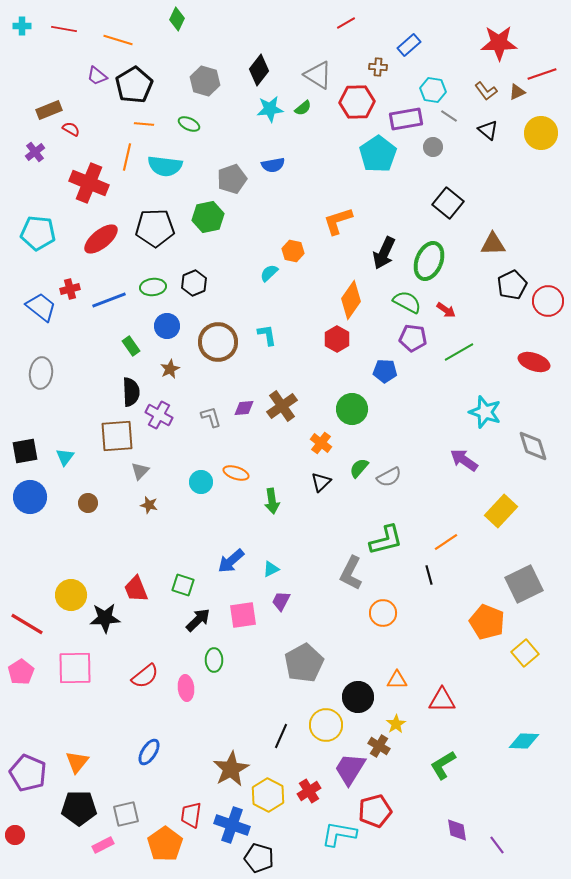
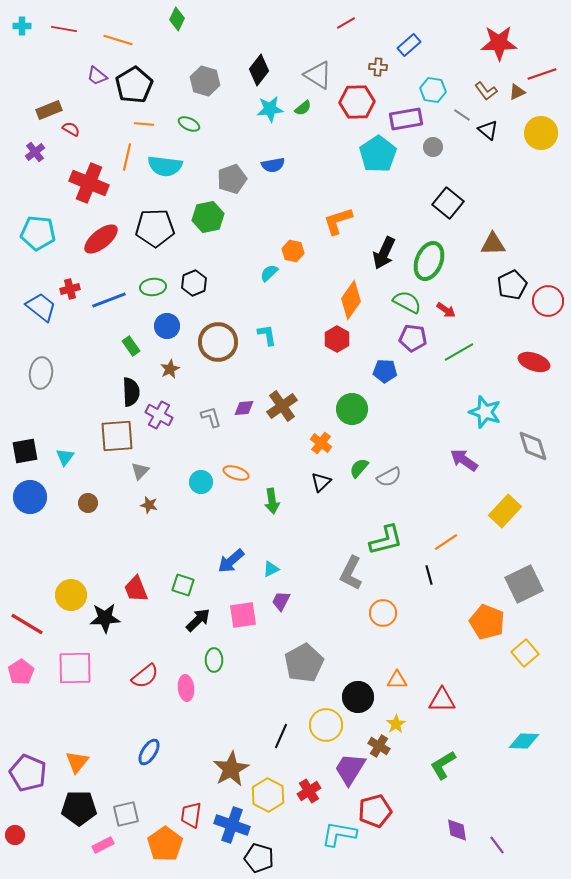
gray line at (449, 116): moved 13 px right, 1 px up
yellow rectangle at (501, 511): moved 4 px right
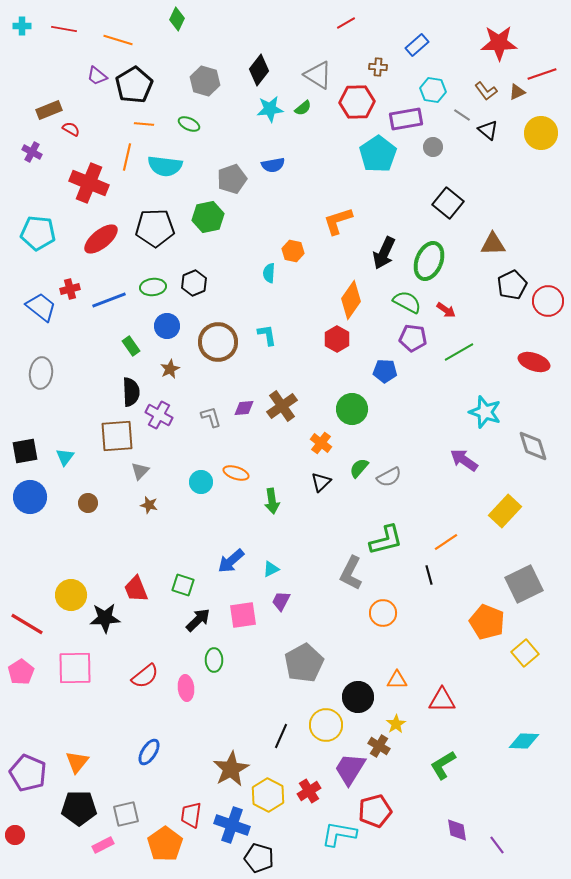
blue rectangle at (409, 45): moved 8 px right
purple cross at (35, 152): moved 3 px left; rotated 24 degrees counterclockwise
cyan semicircle at (269, 273): rotated 42 degrees counterclockwise
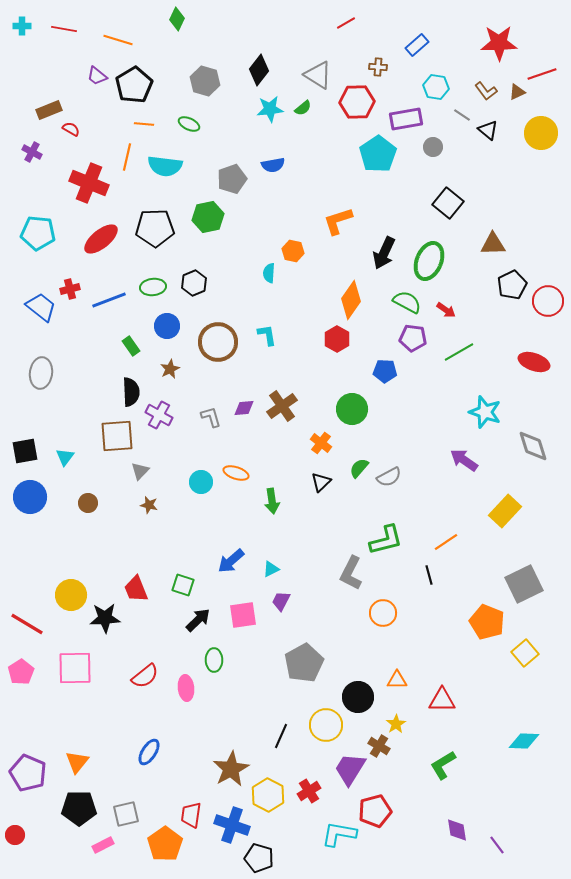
cyan hexagon at (433, 90): moved 3 px right, 3 px up
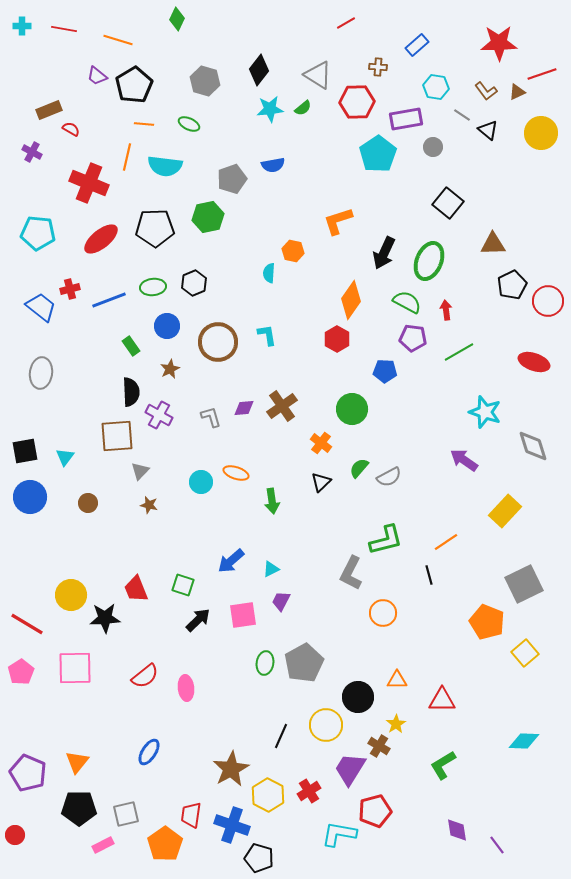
red arrow at (446, 310): rotated 132 degrees counterclockwise
green ellipse at (214, 660): moved 51 px right, 3 px down; rotated 10 degrees clockwise
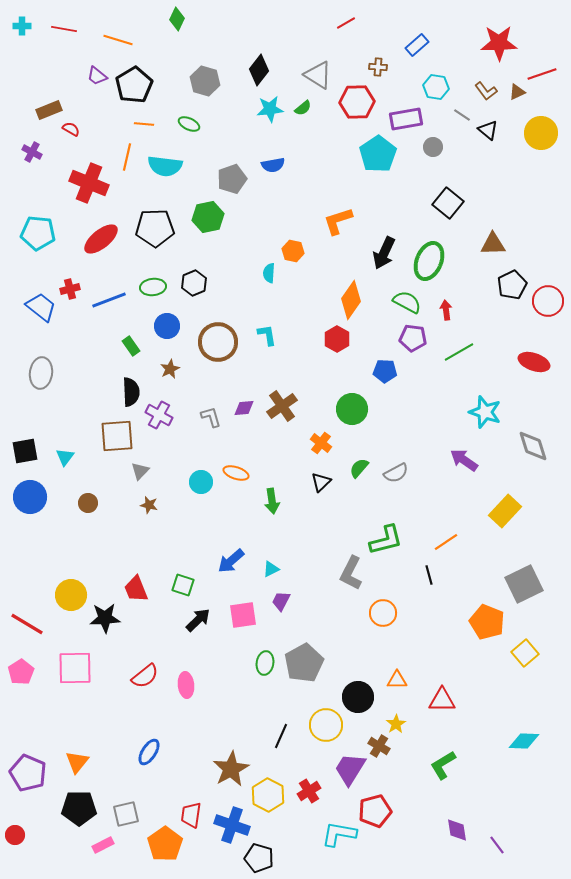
gray semicircle at (389, 477): moved 7 px right, 4 px up
pink ellipse at (186, 688): moved 3 px up
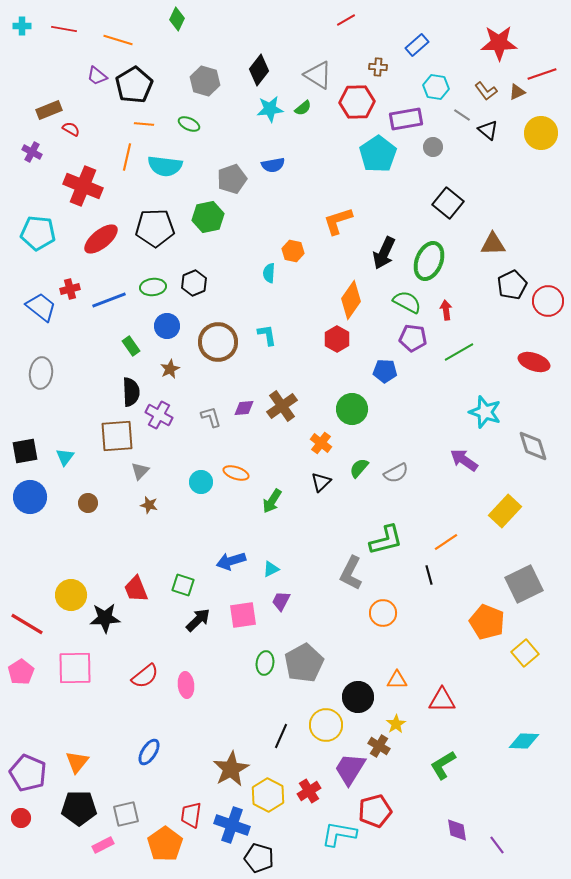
red line at (346, 23): moved 3 px up
red cross at (89, 183): moved 6 px left, 3 px down
green arrow at (272, 501): rotated 40 degrees clockwise
blue arrow at (231, 561): rotated 24 degrees clockwise
red circle at (15, 835): moved 6 px right, 17 px up
